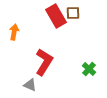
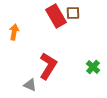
red L-shape: moved 4 px right, 4 px down
green cross: moved 4 px right, 2 px up
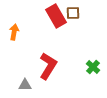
gray triangle: moved 5 px left; rotated 24 degrees counterclockwise
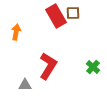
orange arrow: moved 2 px right
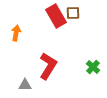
orange arrow: moved 1 px down
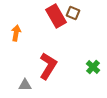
brown square: rotated 24 degrees clockwise
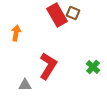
red rectangle: moved 1 px right, 1 px up
